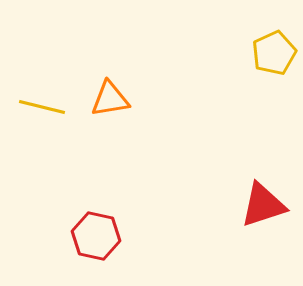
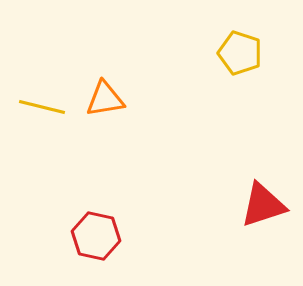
yellow pentagon: moved 34 px left; rotated 30 degrees counterclockwise
orange triangle: moved 5 px left
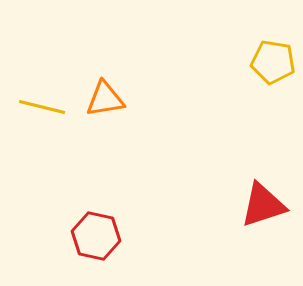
yellow pentagon: moved 33 px right, 9 px down; rotated 9 degrees counterclockwise
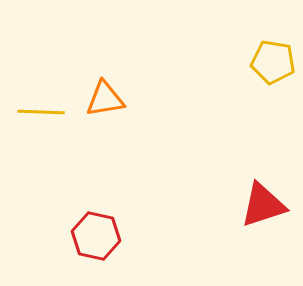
yellow line: moved 1 px left, 5 px down; rotated 12 degrees counterclockwise
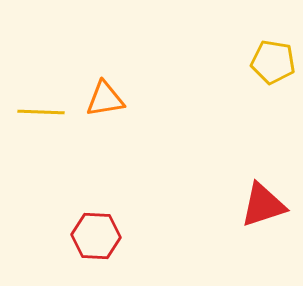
red hexagon: rotated 9 degrees counterclockwise
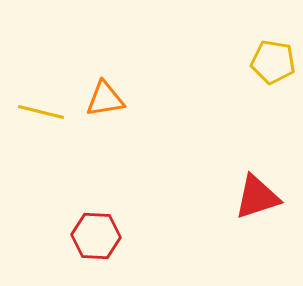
yellow line: rotated 12 degrees clockwise
red triangle: moved 6 px left, 8 px up
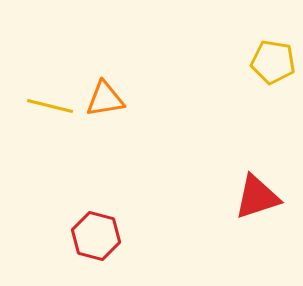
yellow line: moved 9 px right, 6 px up
red hexagon: rotated 12 degrees clockwise
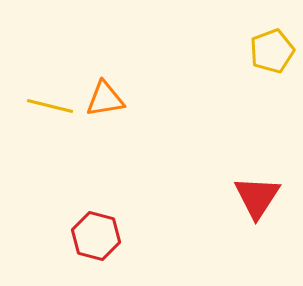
yellow pentagon: moved 1 px left, 11 px up; rotated 30 degrees counterclockwise
red triangle: rotated 39 degrees counterclockwise
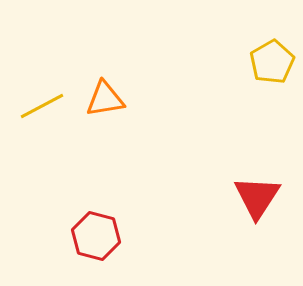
yellow pentagon: moved 11 px down; rotated 9 degrees counterclockwise
yellow line: moved 8 px left; rotated 42 degrees counterclockwise
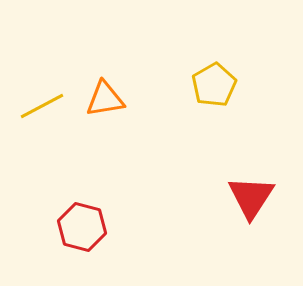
yellow pentagon: moved 58 px left, 23 px down
red triangle: moved 6 px left
red hexagon: moved 14 px left, 9 px up
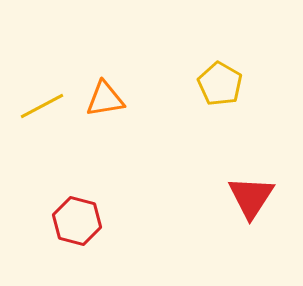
yellow pentagon: moved 6 px right, 1 px up; rotated 12 degrees counterclockwise
red hexagon: moved 5 px left, 6 px up
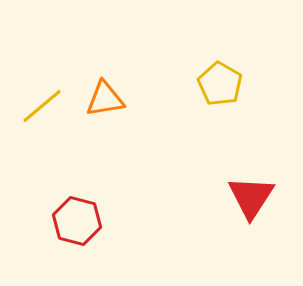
yellow line: rotated 12 degrees counterclockwise
